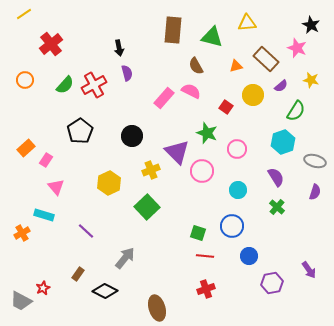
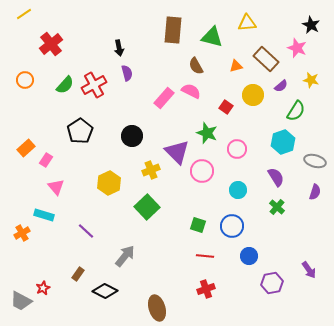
green square at (198, 233): moved 8 px up
gray arrow at (125, 258): moved 2 px up
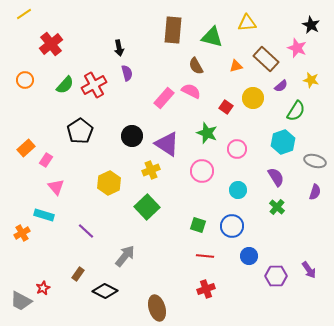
yellow circle at (253, 95): moved 3 px down
purple triangle at (177, 152): moved 10 px left, 8 px up; rotated 12 degrees counterclockwise
purple hexagon at (272, 283): moved 4 px right, 7 px up; rotated 10 degrees clockwise
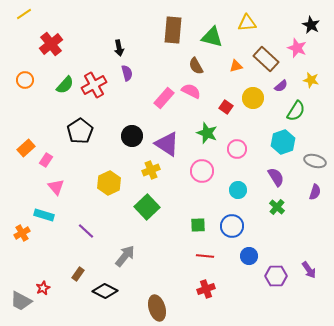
green square at (198, 225): rotated 21 degrees counterclockwise
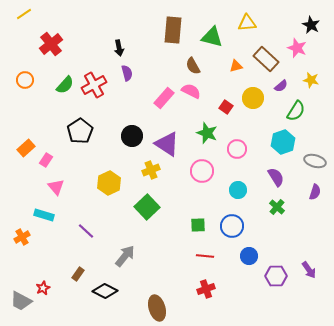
brown semicircle at (196, 66): moved 3 px left
orange cross at (22, 233): moved 4 px down
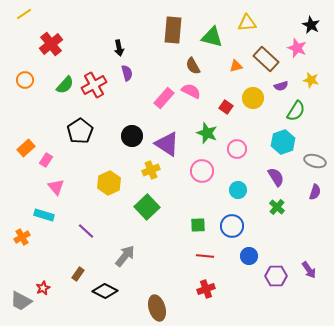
purple semicircle at (281, 86): rotated 24 degrees clockwise
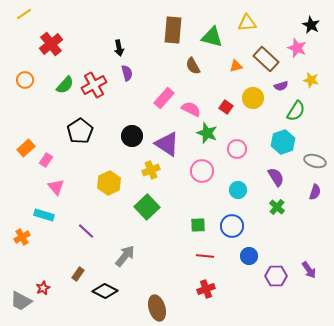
pink semicircle at (191, 91): moved 18 px down
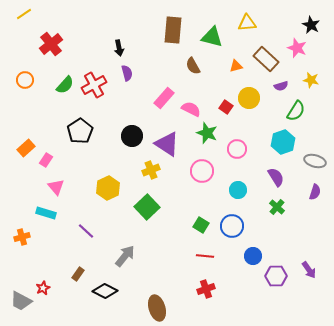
yellow circle at (253, 98): moved 4 px left
yellow hexagon at (109, 183): moved 1 px left, 5 px down
cyan rectangle at (44, 215): moved 2 px right, 2 px up
green square at (198, 225): moved 3 px right; rotated 35 degrees clockwise
orange cross at (22, 237): rotated 14 degrees clockwise
blue circle at (249, 256): moved 4 px right
